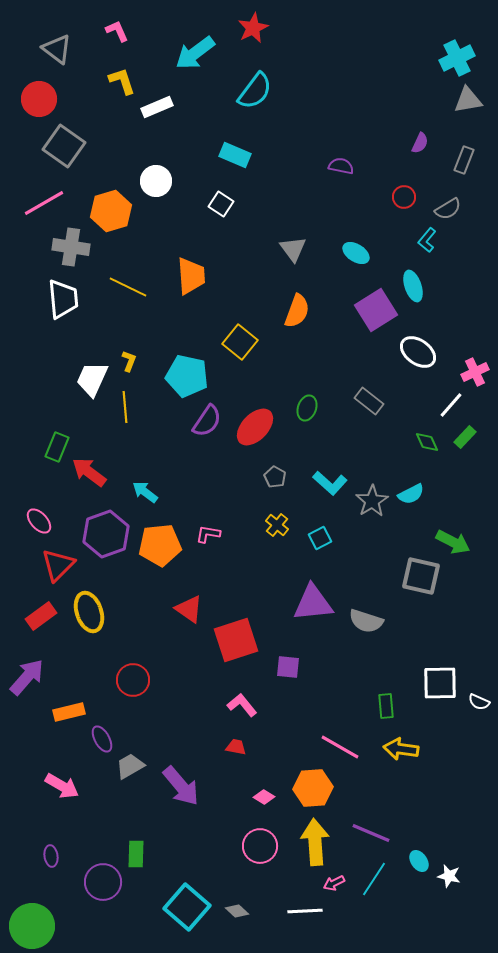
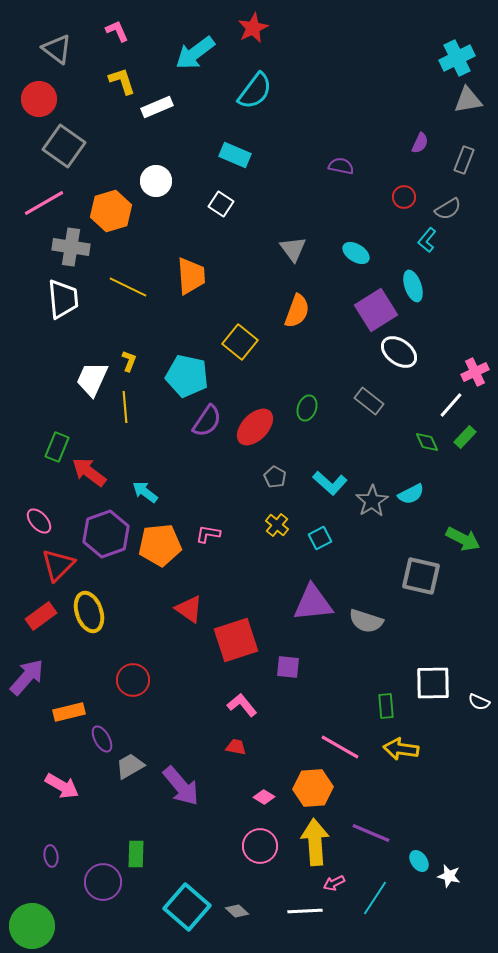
white ellipse at (418, 352): moved 19 px left
green arrow at (453, 542): moved 10 px right, 3 px up
white square at (440, 683): moved 7 px left
cyan line at (374, 879): moved 1 px right, 19 px down
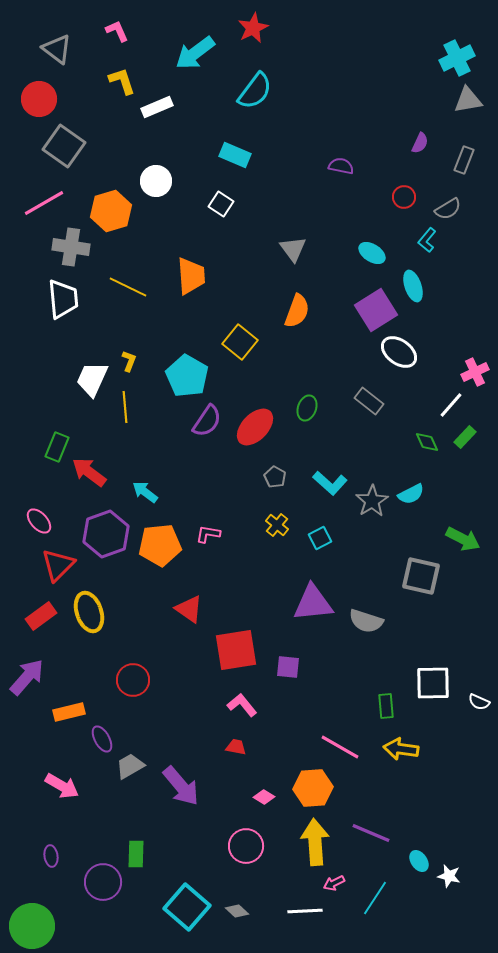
cyan ellipse at (356, 253): moved 16 px right
cyan pentagon at (187, 376): rotated 18 degrees clockwise
red square at (236, 640): moved 10 px down; rotated 9 degrees clockwise
pink circle at (260, 846): moved 14 px left
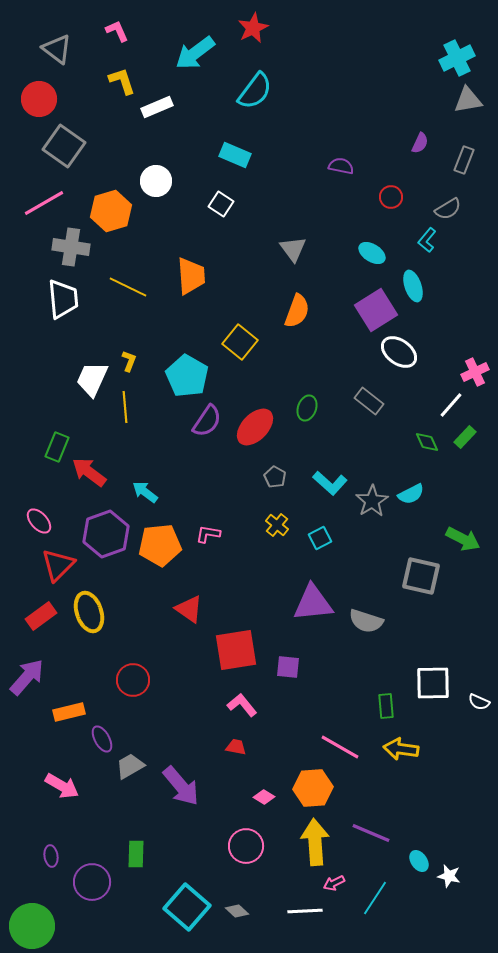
red circle at (404, 197): moved 13 px left
purple circle at (103, 882): moved 11 px left
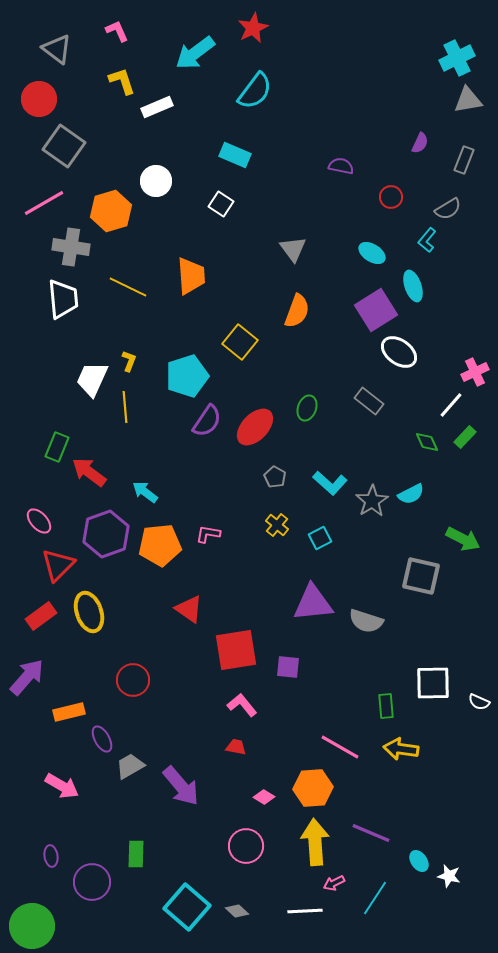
cyan pentagon at (187, 376): rotated 24 degrees clockwise
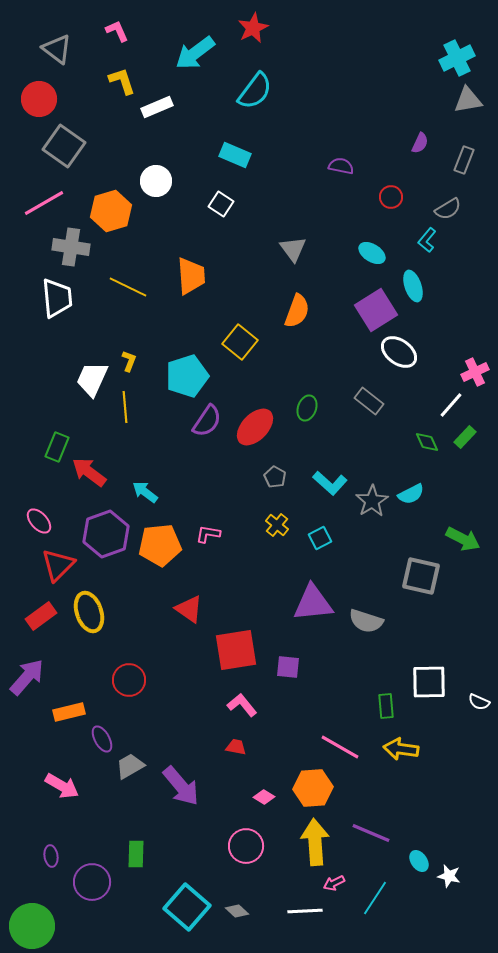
white trapezoid at (63, 299): moved 6 px left, 1 px up
red circle at (133, 680): moved 4 px left
white square at (433, 683): moved 4 px left, 1 px up
